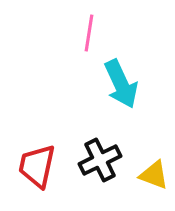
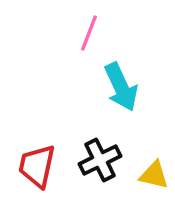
pink line: rotated 12 degrees clockwise
cyan arrow: moved 3 px down
yellow triangle: rotated 8 degrees counterclockwise
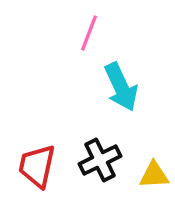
yellow triangle: rotated 16 degrees counterclockwise
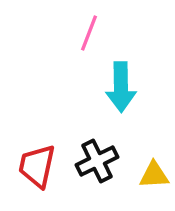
cyan arrow: rotated 24 degrees clockwise
black cross: moved 3 px left, 1 px down
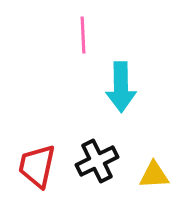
pink line: moved 6 px left, 2 px down; rotated 24 degrees counterclockwise
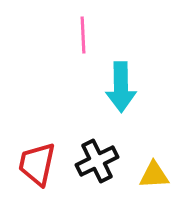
red trapezoid: moved 2 px up
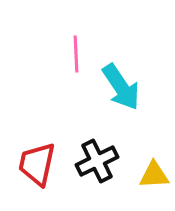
pink line: moved 7 px left, 19 px down
cyan arrow: rotated 33 degrees counterclockwise
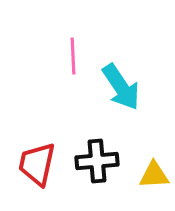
pink line: moved 3 px left, 2 px down
black cross: rotated 21 degrees clockwise
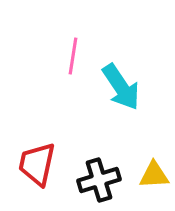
pink line: rotated 12 degrees clockwise
black cross: moved 2 px right, 19 px down; rotated 12 degrees counterclockwise
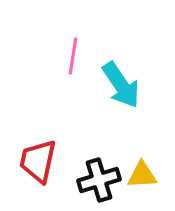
cyan arrow: moved 2 px up
red trapezoid: moved 1 px right, 3 px up
yellow triangle: moved 12 px left
